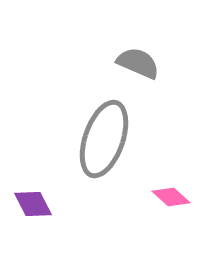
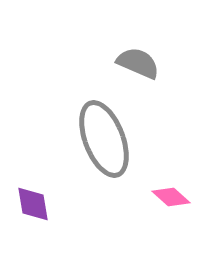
gray ellipse: rotated 40 degrees counterclockwise
purple diamond: rotated 18 degrees clockwise
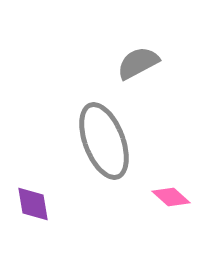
gray semicircle: rotated 51 degrees counterclockwise
gray ellipse: moved 2 px down
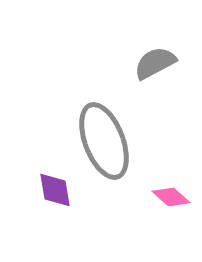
gray semicircle: moved 17 px right
purple diamond: moved 22 px right, 14 px up
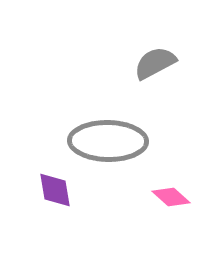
gray ellipse: moved 4 px right; rotated 68 degrees counterclockwise
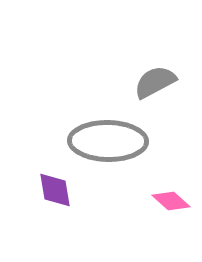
gray semicircle: moved 19 px down
pink diamond: moved 4 px down
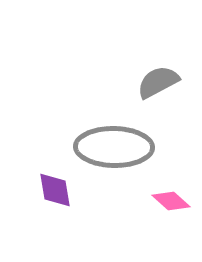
gray semicircle: moved 3 px right
gray ellipse: moved 6 px right, 6 px down
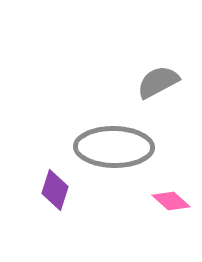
purple diamond: rotated 27 degrees clockwise
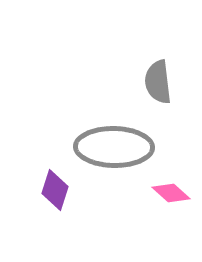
gray semicircle: rotated 69 degrees counterclockwise
pink diamond: moved 8 px up
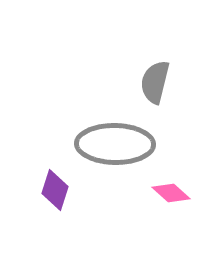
gray semicircle: moved 3 px left; rotated 21 degrees clockwise
gray ellipse: moved 1 px right, 3 px up
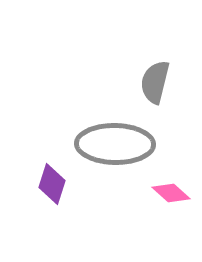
purple diamond: moved 3 px left, 6 px up
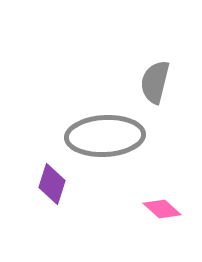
gray ellipse: moved 10 px left, 8 px up; rotated 4 degrees counterclockwise
pink diamond: moved 9 px left, 16 px down
